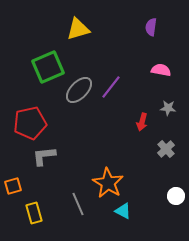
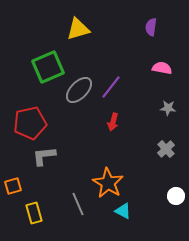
pink semicircle: moved 1 px right, 2 px up
red arrow: moved 29 px left
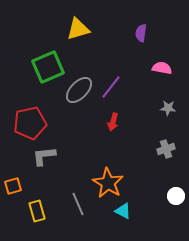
purple semicircle: moved 10 px left, 6 px down
gray cross: rotated 24 degrees clockwise
yellow rectangle: moved 3 px right, 2 px up
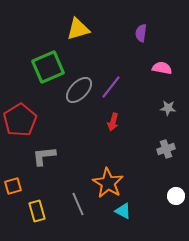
red pentagon: moved 10 px left, 3 px up; rotated 20 degrees counterclockwise
